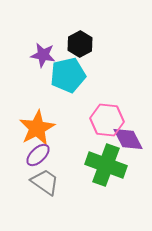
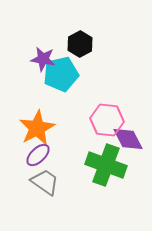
purple star: moved 4 px down
cyan pentagon: moved 7 px left, 1 px up
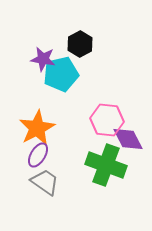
purple ellipse: rotated 15 degrees counterclockwise
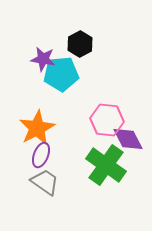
cyan pentagon: rotated 8 degrees clockwise
purple ellipse: moved 3 px right; rotated 10 degrees counterclockwise
green cross: rotated 15 degrees clockwise
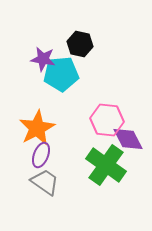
black hexagon: rotated 20 degrees counterclockwise
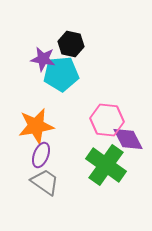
black hexagon: moved 9 px left
orange star: moved 1 px left, 2 px up; rotated 18 degrees clockwise
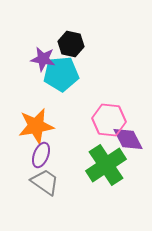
pink hexagon: moved 2 px right
green cross: rotated 21 degrees clockwise
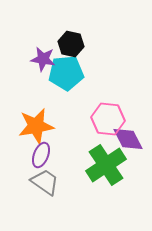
cyan pentagon: moved 5 px right, 1 px up
pink hexagon: moved 1 px left, 1 px up
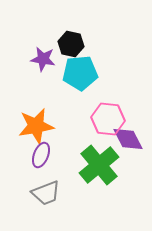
cyan pentagon: moved 14 px right
green cross: moved 7 px left; rotated 6 degrees counterclockwise
gray trapezoid: moved 1 px right, 11 px down; rotated 124 degrees clockwise
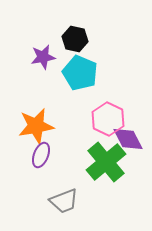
black hexagon: moved 4 px right, 5 px up
purple star: moved 2 px up; rotated 20 degrees counterclockwise
cyan pentagon: rotated 28 degrees clockwise
pink hexagon: rotated 20 degrees clockwise
green cross: moved 7 px right, 3 px up
gray trapezoid: moved 18 px right, 8 px down
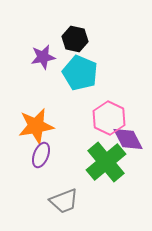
pink hexagon: moved 1 px right, 1 px up
